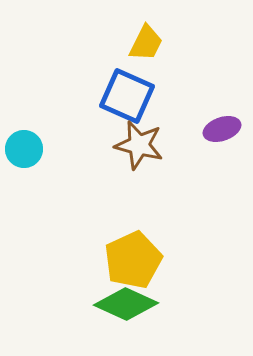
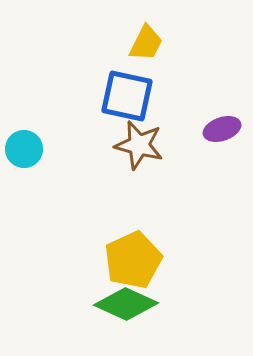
blue square: rotated 12 degrees counterclockwise
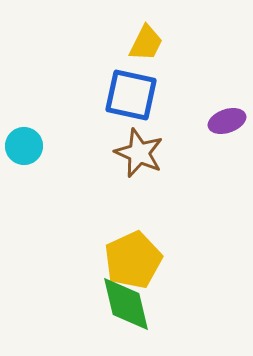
blue square: moved 4 px right, 1 px up
purple ellipse: moved 5 px right, 8 px up
brown star: moved 8 px down; rotated 9 degrees clockwise
cyan circle: moved 3 px up
green diamond: rotated 52 degrees clockwise
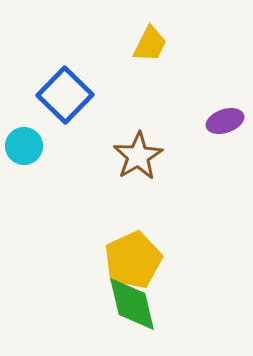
yellow trapezoid: moved 4 px right, 1 px down
blue square: moved 66 px left; rotated 32 degrees clockwise
purple ellipse: moved 2 px left
brown star: moved 1 px left, 3 px down; rotated 18 degrees clockwise
green diamond: moved 6 px right
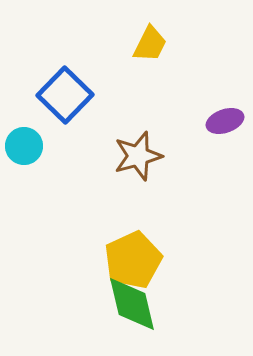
brown star: rotated 15 degrees clockwise
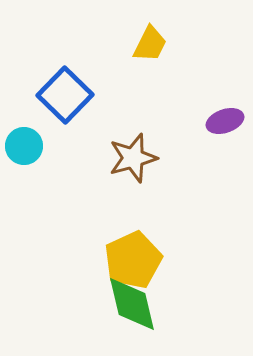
brown star: moved 5 px left, 2 px down
